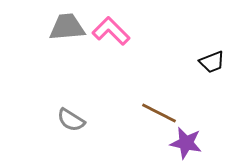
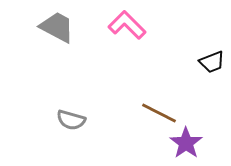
gray trapezoid: moved 10 px left; rotated 33 degrees clockwise
pink L-shape: moved 16 px right, 6 px up
gray semicircle: rotated 16 degrees counterclockwise
purple star: rotated 24 degrees clockwise
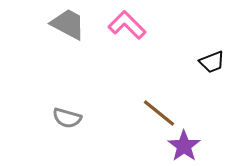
gray trapezoid: moved 11 px right, 3 px up
brown line: rotated 12 degrees clockwise
gray semicircle: moved 4 px left, 2 px up
purple star: moved 2 px left, 3 px down
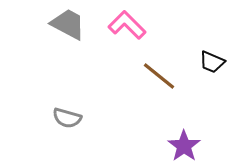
black trapezoid: rotated 44 degrees clockwise
brown line: moved 37 px up
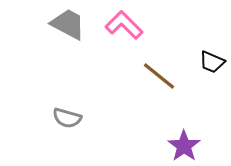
pink L-shape: moved 3 px left
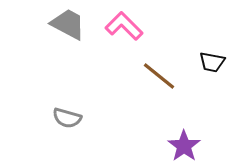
pink L-shape: moved 1 px down
black trapezoid: rotated 12 degrees counterclockwise
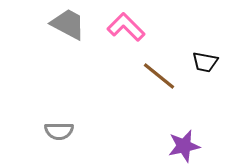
pink L-shape: moved 2 px right, 1 px down
black trapezoid: moved 7 px left
gray semicircle: moved 8 px left, 13 px down; rotated 16 degrees counterclockwise
purple star: rotated 24 degrees clockwise
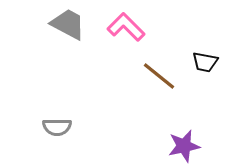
gray semicircle: moved 2 px left, 4 px up
